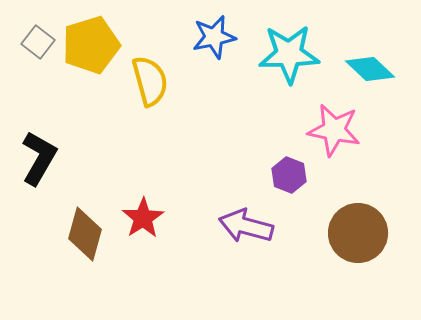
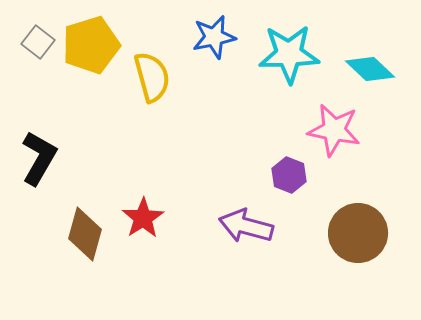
yellow semicircle: moved 2 px right, 4 px up
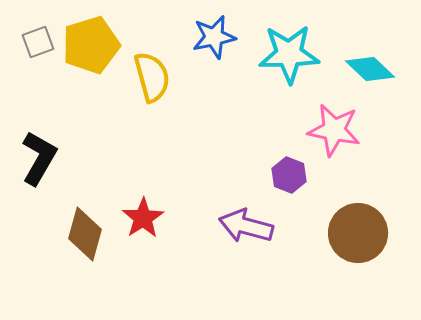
gray square: rotated 32 degrees clockwise
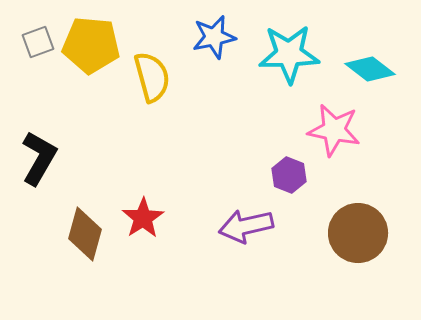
yellow pentagon: rotated 22 degrees clockwise
cyan diamond: rotated 6 degrees counterclockwise
purple arrow: rotated 28 degrees counterclockwise
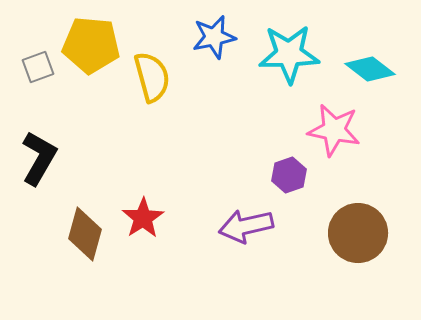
gray square: moved 25 px down
purple hexagon: rotated 20 degrees clockwise
